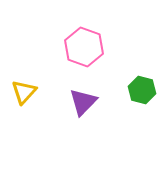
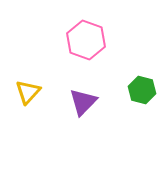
pink hexagon: moved 2 px right, 7 px up
yellow triangle: moved 4 px right
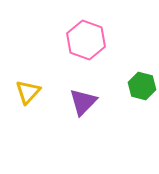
green hexagon: moved 4 px up
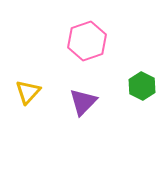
pink hexagon: moved 1 px right, 1 px down; rotated 21 degrees clockwise
green hexagon: rotated 12 degrees clockwise
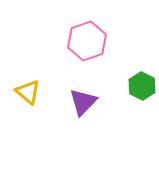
yellow triangle: rotated 32 degrees counterclockwise
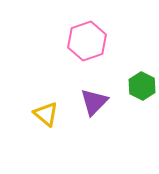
yellow triangle: moved 18 px right, 22 px down
purple triangle: moved 11 px right
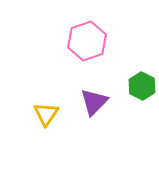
yellow triangle: rotated 24 degrees clockwise
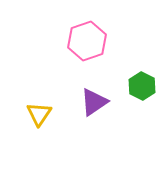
purple triangle: rotated 12 degrees clockwise
yellow triangle: moved 7 px left
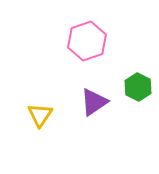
green hexagon: moved 4 px left, 1 px down
yellow triangle: moved 1 px right, 1 px down
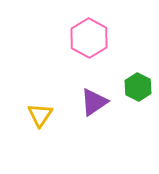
pink hexagon: moved 2 px right, 3 px up; rotated 12 degrees counterclockwise
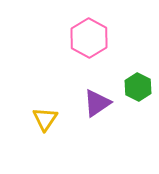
purple triangle: moved 3 px right, 1 px down
yellow triangle: moved 5 px right, 4 px down
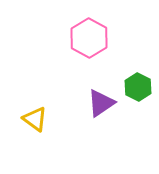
purple triangle: moved 4 px right
yellow triangle: moved 10 px left; rotated 28 degrees counterclockwise
